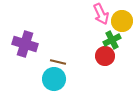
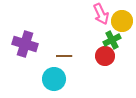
brown line: moved 6 px right, 6 px up; rotated 14 degrees counterclockwise
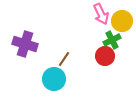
brown line: moved 3 px down; rotated 56 degrees counterclockwise
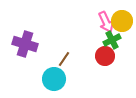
pink arrow: moved 5 px right, 8 px down
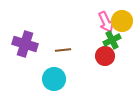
brown line: moved 1 px left, 9 px up; rotated 49 degrees clockwise
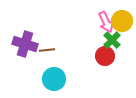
green cross: rotated 18 degrees counterclockwise
brown line: moved 16 px left
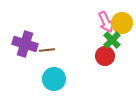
yellow circle: moved 2 px down
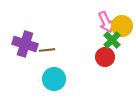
yellow circle: moved 3 px down
red circle: moved 1 px down
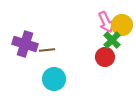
yellow circle: moved 1 px up
